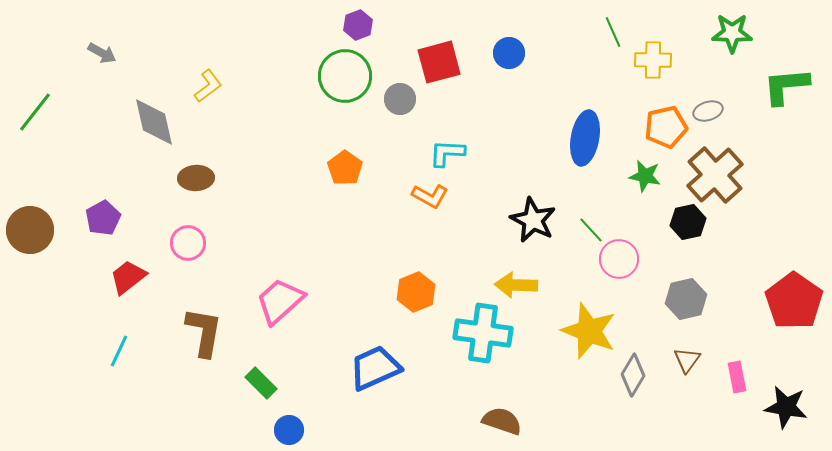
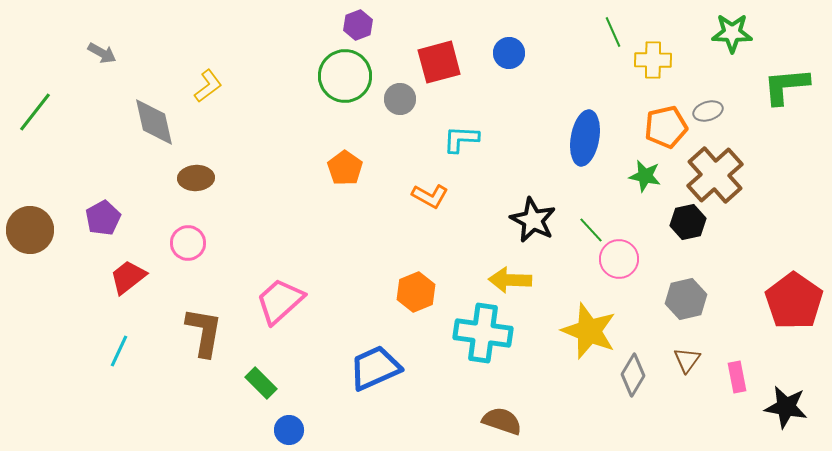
cyan L-shape at (447, 153): moved 14 px right, 14 px up
yellow arrow at (516, 285): moved 6 px left, 5 px up
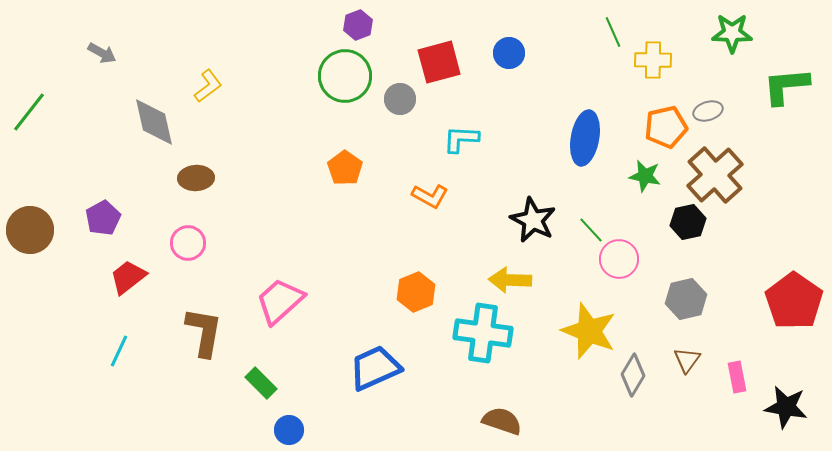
green line at (35, 112): moved 6 px left
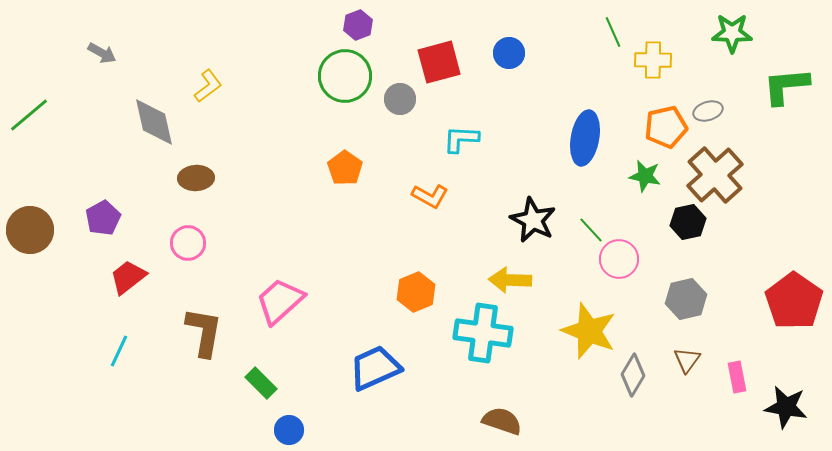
green line at (29, 112): moved 3 px down; rotated 12 degrees clockwise
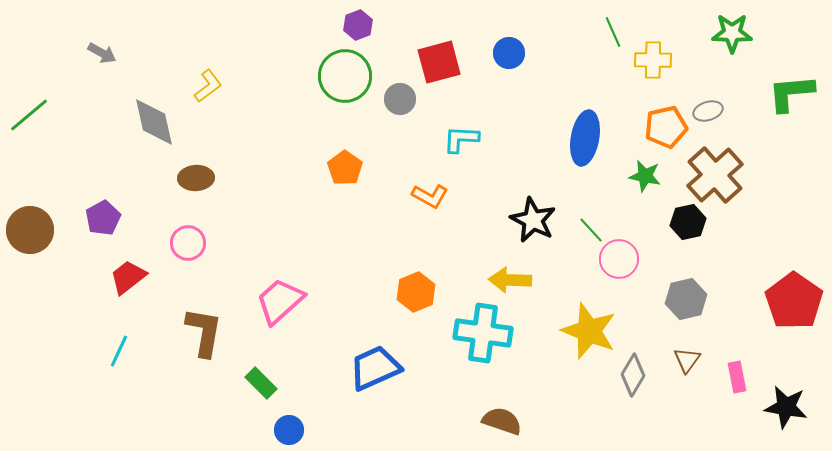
green L-shape at (786, 86): moved 5 px right, 7 px down
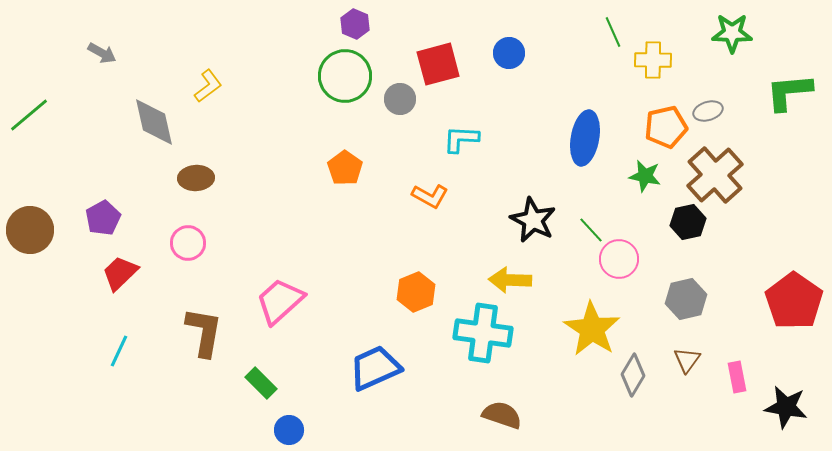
purple hexagon at (358, 25): moved 3 px left, 1 px up; rotated 16 degrees counterclockwise
red square at (439, 62): moved 1 px left, 2 px down
green L-shape at (791, 93): moved 2 px left, 1 px up
red trapezoid at (128, 277): moved 8 px left, 4 px up; rotated 6 degrees counterclockwise
yellow star at (589, 331): moved 3 px right, 2 px up; rotated 12 degrees clockwise
brown semicircle at (502, 421): moved 6 px up
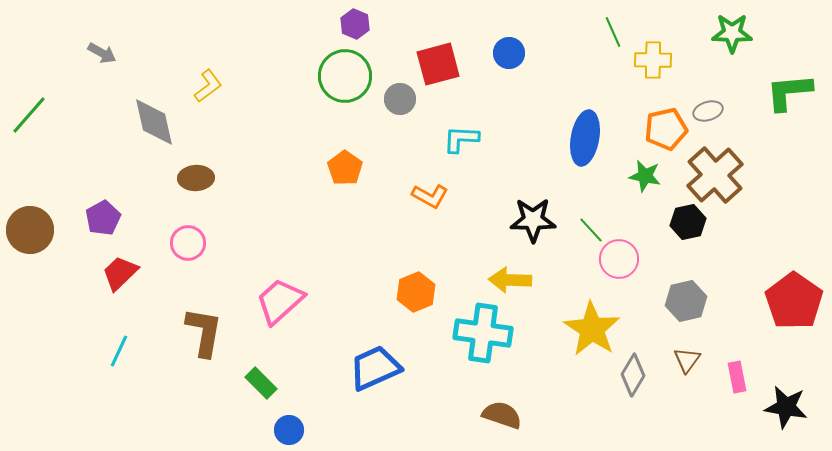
green line at (29, 115): rotated 9 degrees counterclockwise
orange pentagon at (666, 127): moved 2 px down
black star at (533, 220): rotated 27 degrees counterclockwise
gray hexagon at (686, 299): moved 2 px down
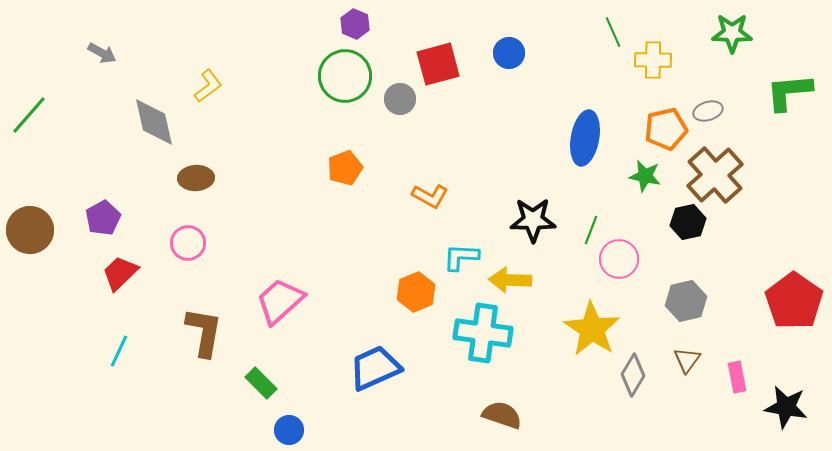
cyan L-shape at (461, 139): moved 118 px down
orange pentagon at (345, 168): rotated 16 degrees clockwise
green line at (591, 230): rotated 64 degrees clockwise
